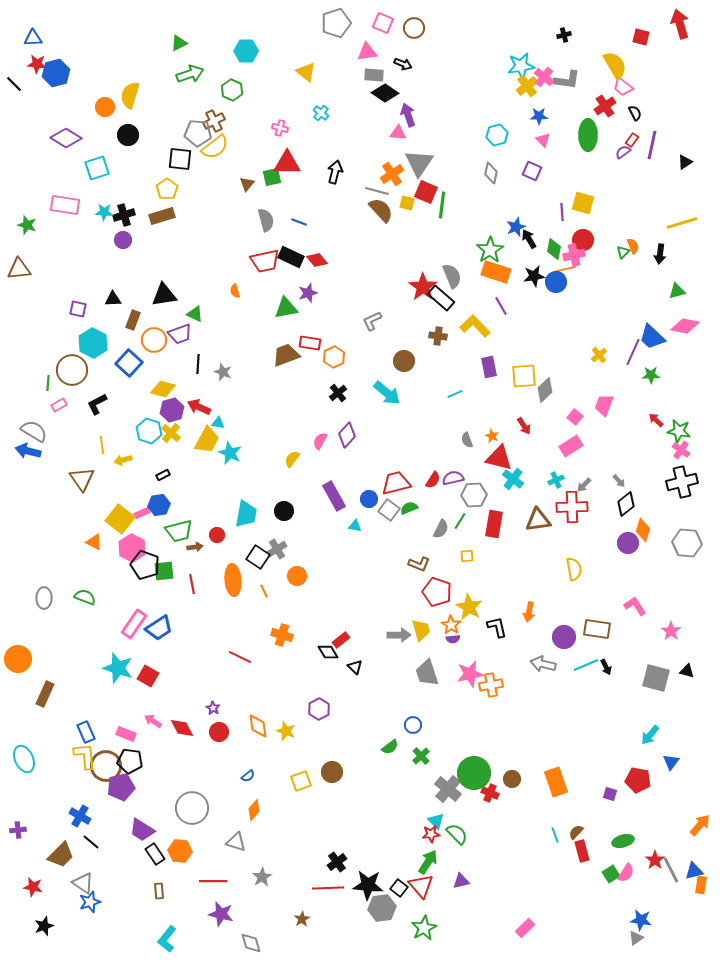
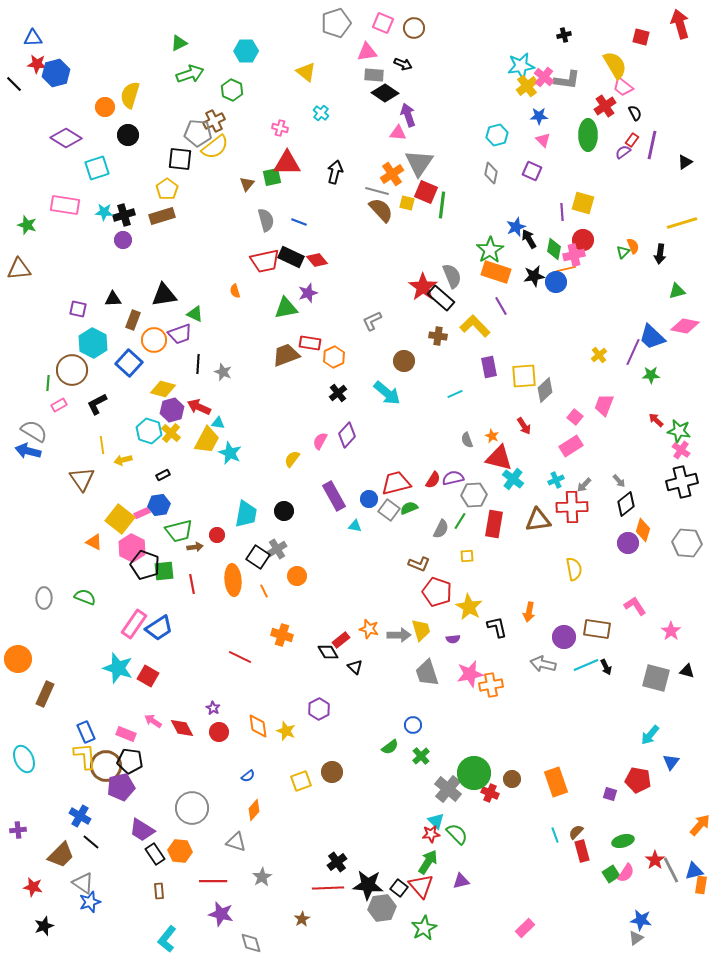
orange star at (451, 625): moved 82 px left, 4 px down; rotated 18 degrees counterclockwise
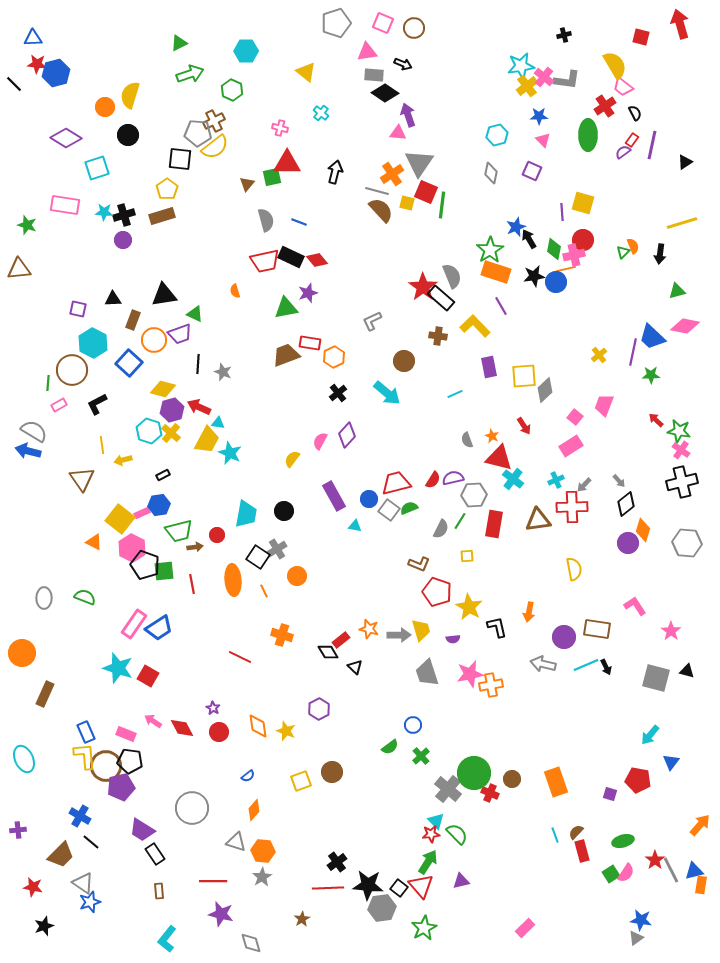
purple line at (633, 352): rotated 12 degrees counterclockwise
orange circle at (18, 659): moved 4 px right, 6 px up
orange hexagon at (180, 851): moved 83 px right
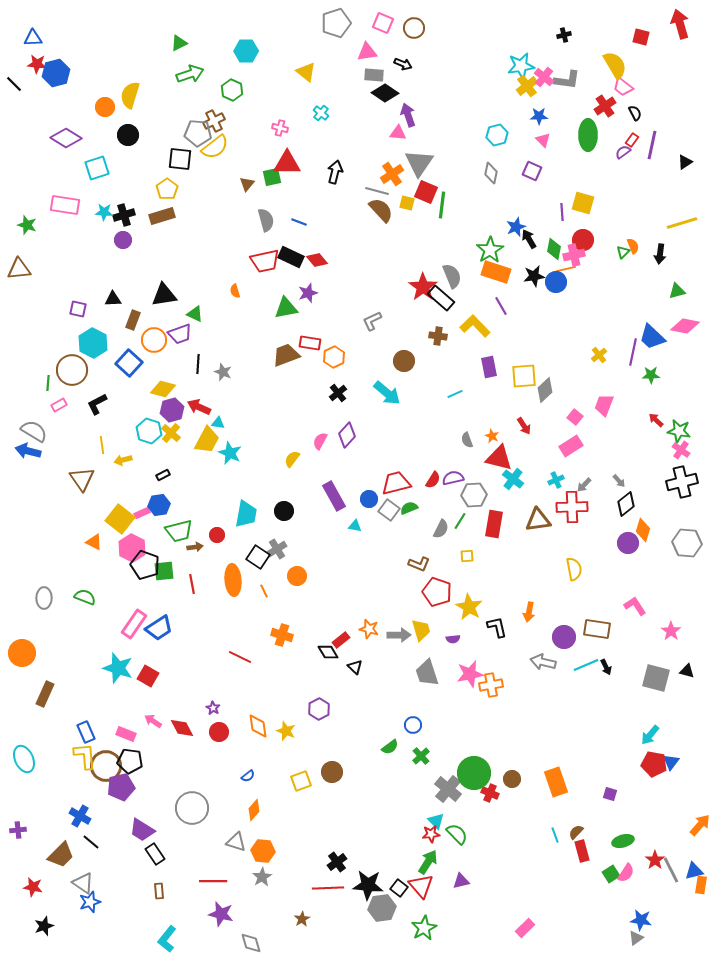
gray arrow at (543, 664): moved 2 px up
red pentagon at (638, 780): moved 16 px right, 16 px up
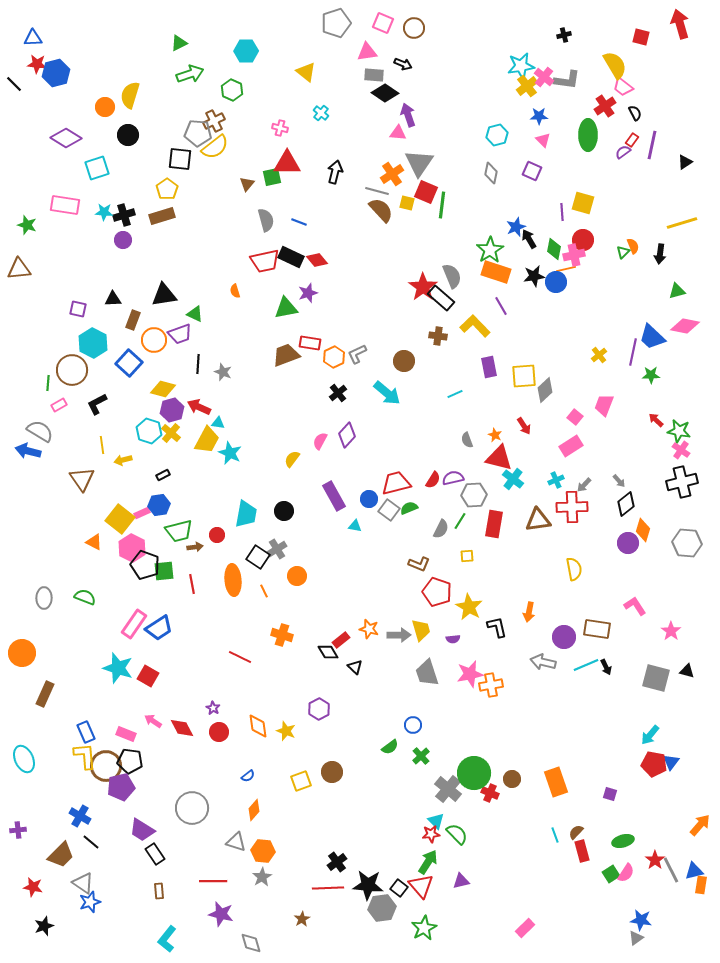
gray L-shape at (372, 321): moved 15 px left, 33 px down
gray semicircle at (34, 431): moved 6 px right
orange star at (492, 436): moved 3 px right, 1 px up
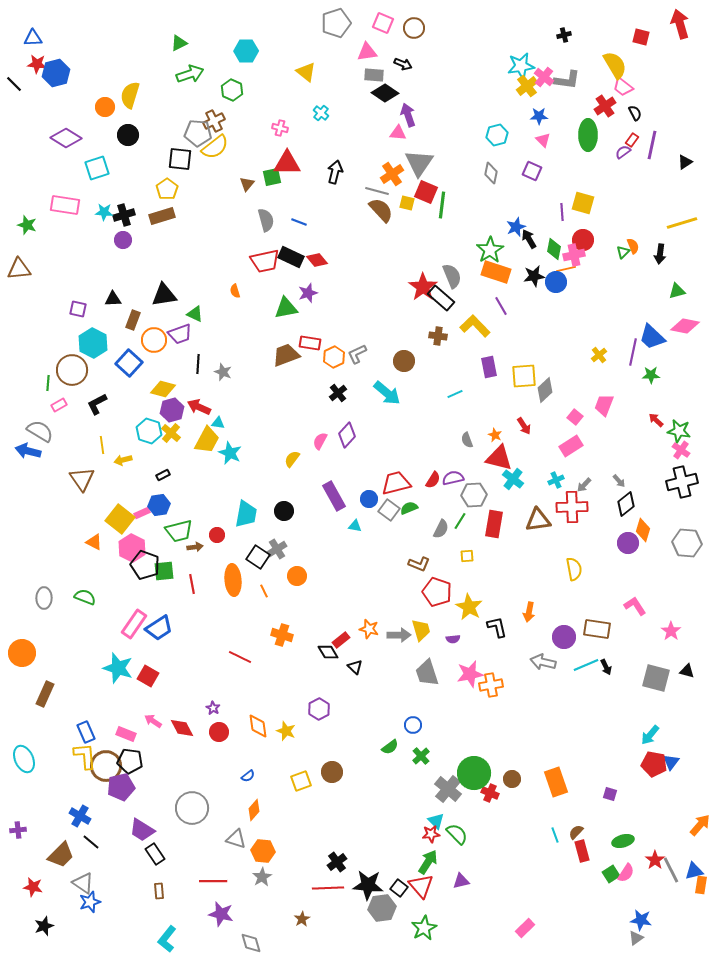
gray triangle at (236, 842): moved 3 px up
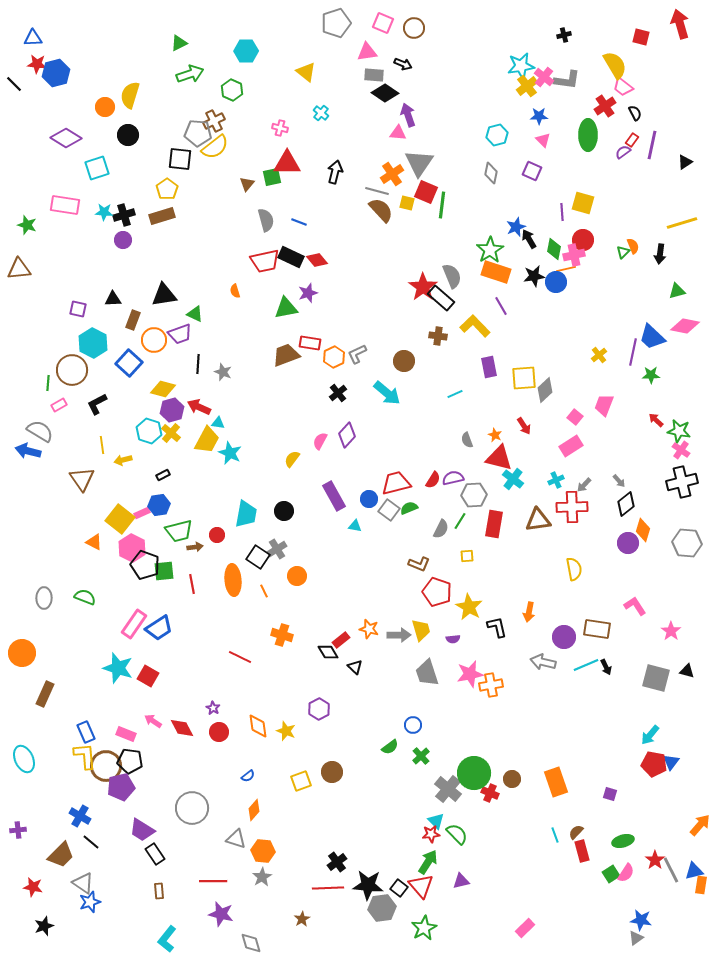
yellow square at (524, 376): moved 2 px down
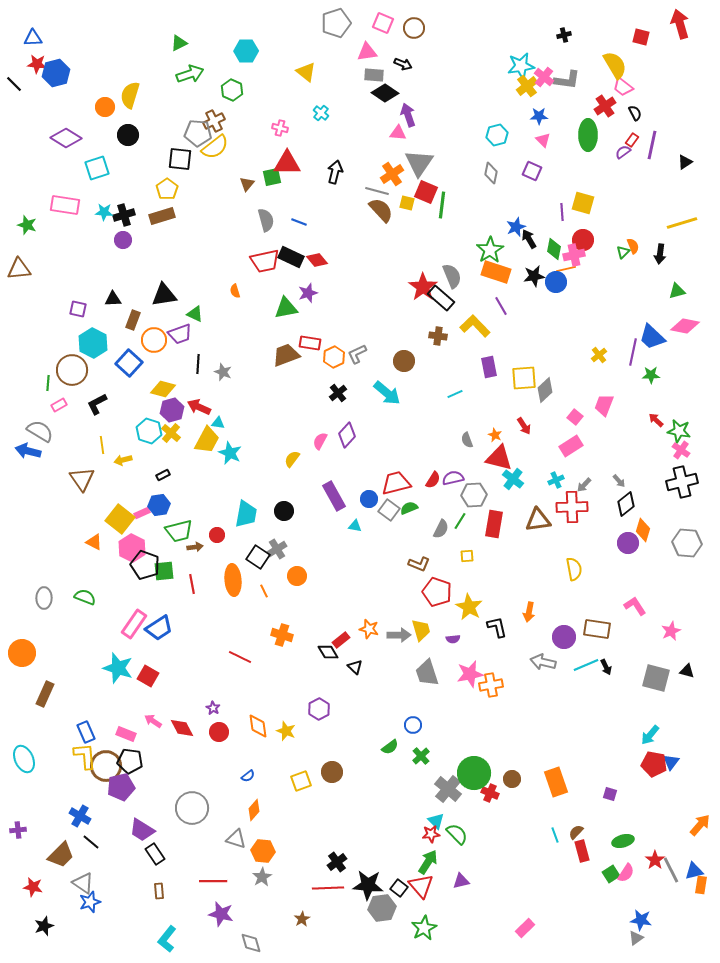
pink star at (671, 631): rotated 12 degrees clockwise
